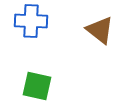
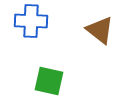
green square: moved 12 px right, 5 px up
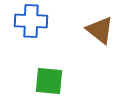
green square: rotated 8 degrees counterclockwise
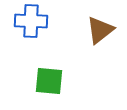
brown triangle: rotated 44 degrees clockwise
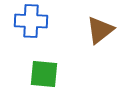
green square: moved 5 px left, 7 px up
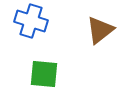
blue cross: rotated 16 degrees clockwise
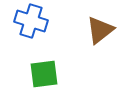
green square: rotated 12 degrees counterclockwise
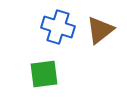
blue cross: moved 27 px right, 6 px down
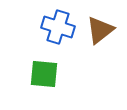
green square: rotated 12 degrees clockwise
